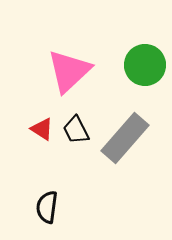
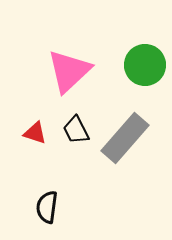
red triangle: moved 7 px left, 4 px down; rotated 15 degrees counterclockwise
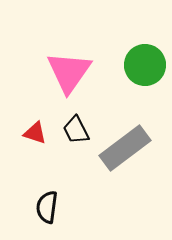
pink triangle: moved 1 px down; rotated 12 degrees counterclockwise
gray rectangle: moved 10 px down; rotated 12 degrees clockwise
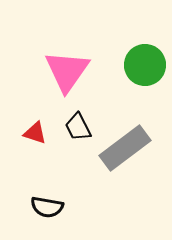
pink triangle: moved 2 px left, 1 px up
black trapezoid: moved 2 px right, 3 px up
black semicircle: rotated 88 degrees counterclockwise
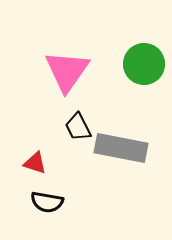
green circle: moved 1 px left, 1 px up
red triangle: moved 30 px down
gray rectangle: moved 4 px left; rotated 48 degrees clockwise
black semicircle: moved 5 px up
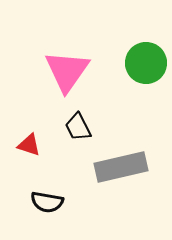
green circle: moved 2 px right, 1 px up
gray rectangle: moved 19 px down; rotated 24 degrees counterclockwise
red triangle: moved 6 px left, 18 px up
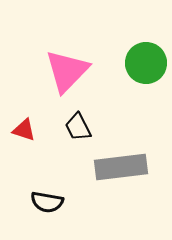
pink triangle: rotated 9 degrees clockwise
red triangle: moved 5 px left, 15 px up
gray rectangle: rotated 6 degrees clockwise
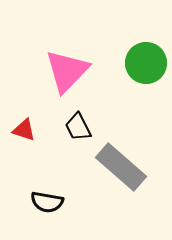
gray rectangle: rotated 48 degrees clockwise
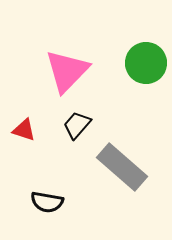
black trapezoid: moved 1 px left, 2 px up; rotated 68 degrees clockwise
gray rectangle: moved 1 px right
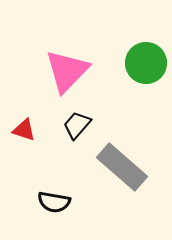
black semicircle: moved 7 px right
